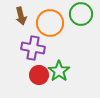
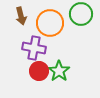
purple cross: moved 1 px right
red circle: moved 4 px up
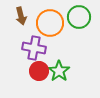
green circle: moved 2 px left, 3 px down
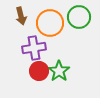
purple cross: rotated 20 degrees counterclockwise
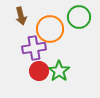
orange circle: moved 6 px down
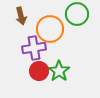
green circle: moved 2 px left, 3 px up
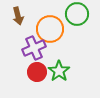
brown arrow: moved 3 px left
purple cross: rotated 15 degrees counterclockwise
red circle: moved 2 px left, 1 px down
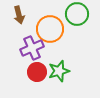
brown arrow: moved 1 px right, 1 px up
purple cross: moved 2 px left
green star: rotated 20 degrees clockwise
